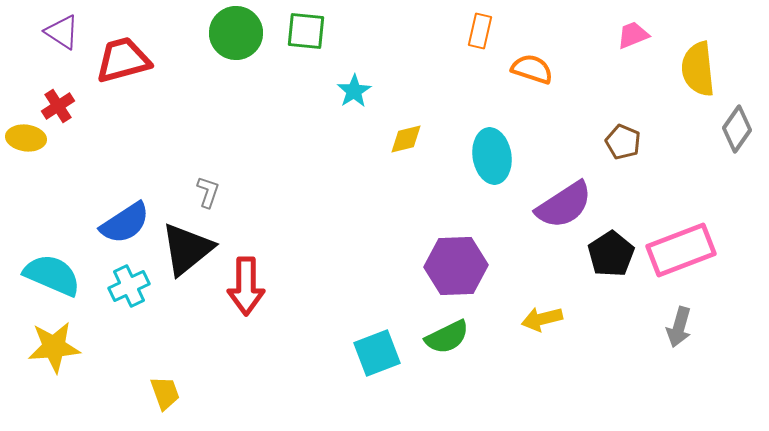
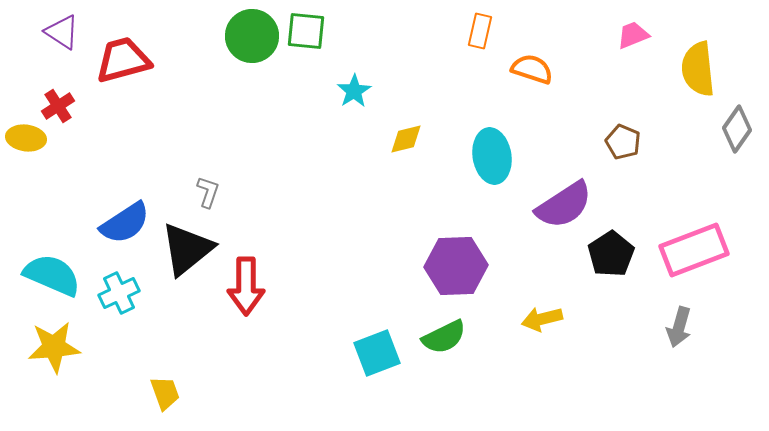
green circle: moved 16 px right, 3 px down
pink rectangle: moved 13 px right
cyan cross: moved 10 px left, 7 px down
green semicircle: moved 3 px left
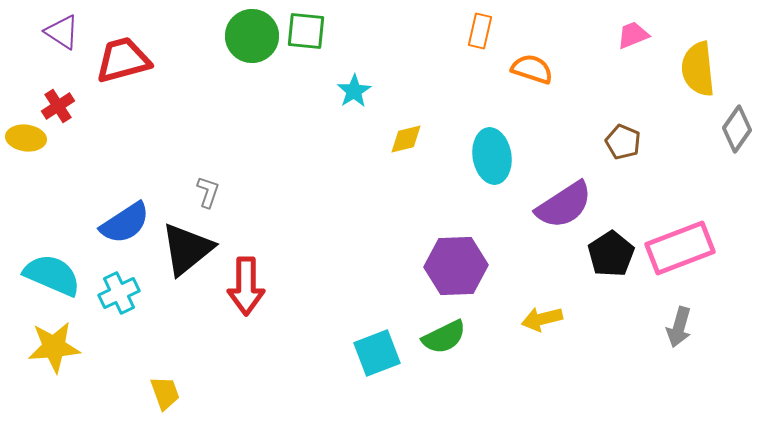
pink rectangle: moved 14 px left, 2 px up
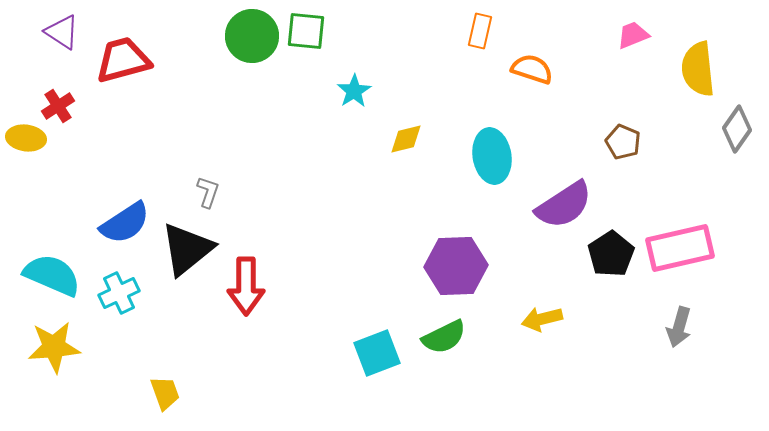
pink rectangle: rotated 8 degrees clockwise
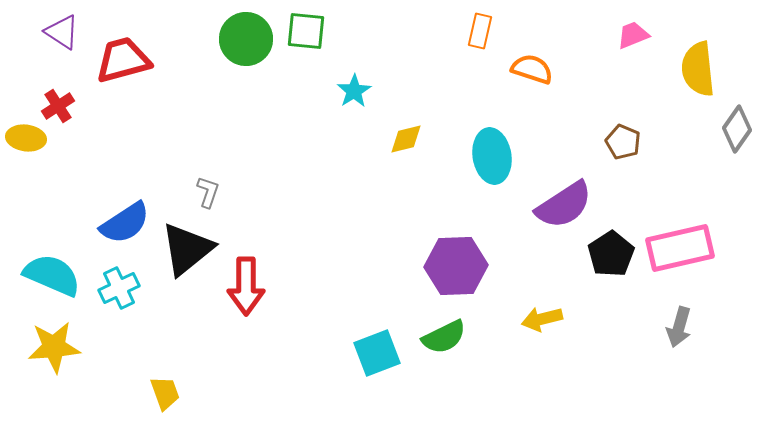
green circle: moved 6 px left, 3 px down
cyan cross: moved 5 px up
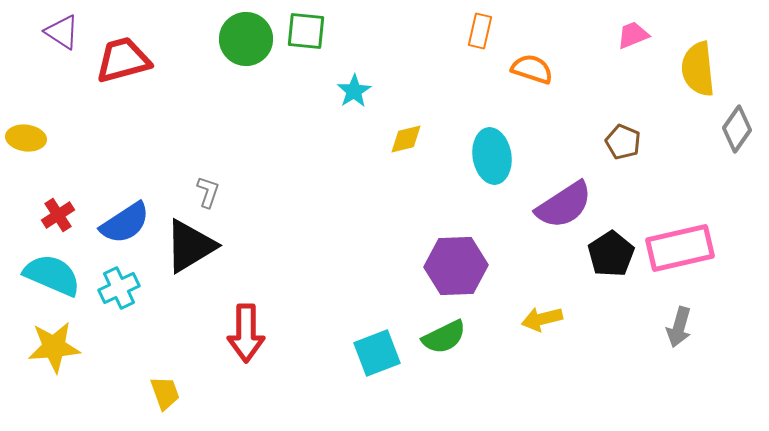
red cross: moved 109 px down
black triangle: moved 3 px right, 3 px up; rotated 8 degrees clockwise
red arrow: moved 47 px down
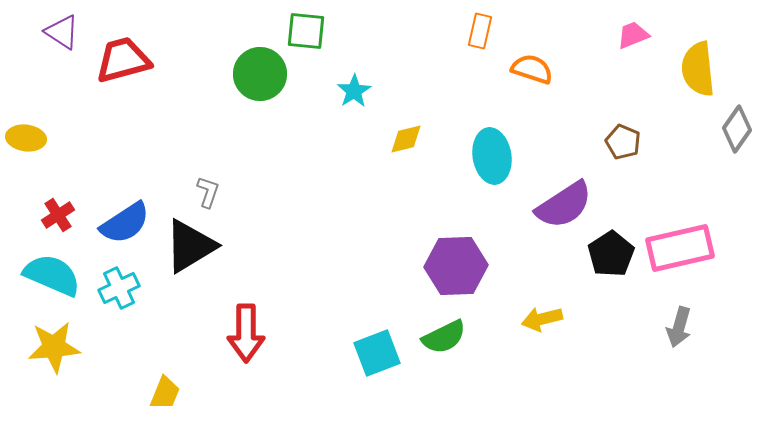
green circle: moved 14 px right, 35 px down
yellow trapezoid: rotated 42 degrees clockwise
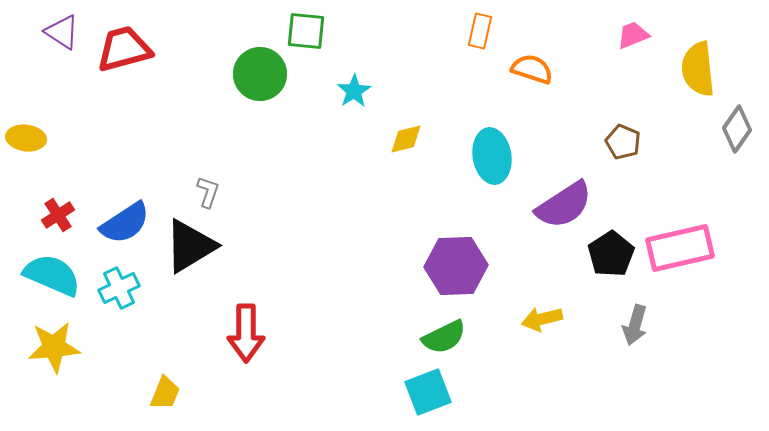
red trapezoid: moved 1 px right, 11 px up
gray arrow: moved 44 px left, 2 px up
cyan square: moved 51 px right, 39 px down
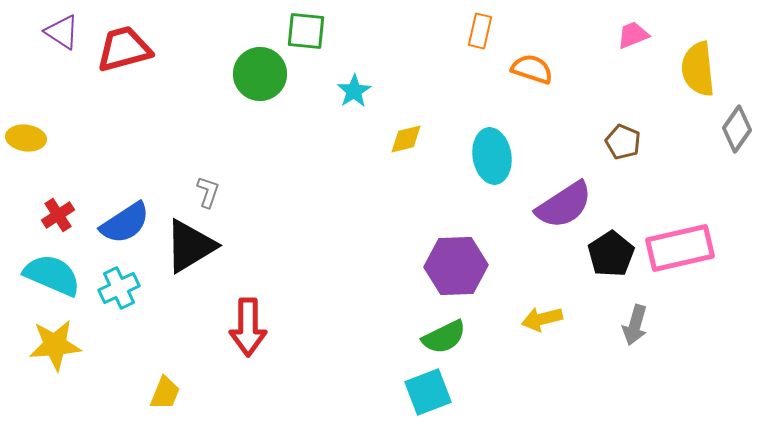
red arrow: moved 2 px right, 6 px up
yellow star: moved 1 px right, 2 px up
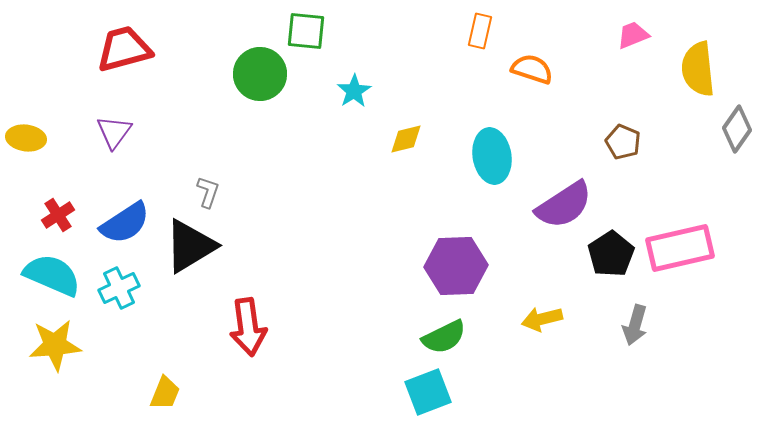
purple triangle: moved 52 px right, 100 px down; rotated 33 degrees clockwise
red arrow: rotated 8 degrees counterclockwise
